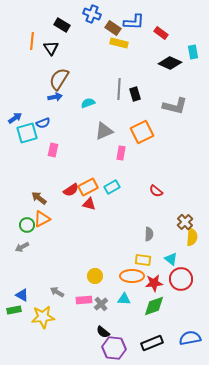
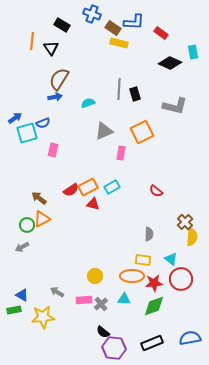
red triangle at (89, 204): moved 4 px right
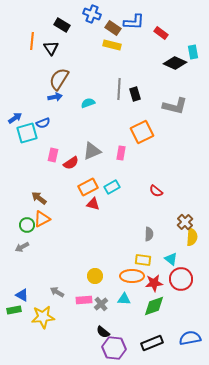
yellow rectangle at (119, 43): moved 7 px left, 2 px down
black diamond at (170, 63): moved 5 px right
gray triangle at (104, 131): moved 12 px left, 20 px down
pink rectangle at (53, 150): moved 5 px down
red semicircle at (71, 190): moved 27 px up
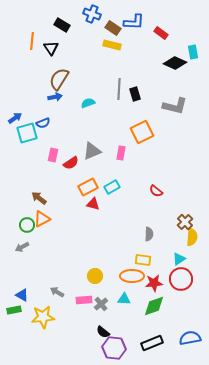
cyan triangle at (171, 259): moved 8 px right; rotated 48 degrees clockwise
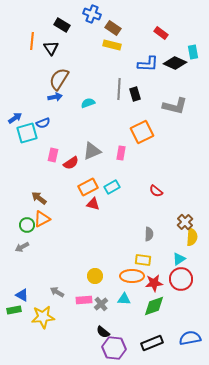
blue L-shape at (134, 22): moved 14 px right, 42 px down
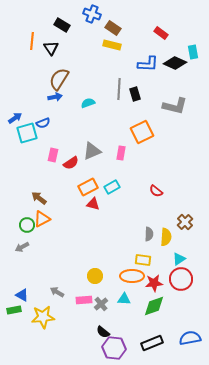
yellow semicircle at (192, 237): moved 26 px left
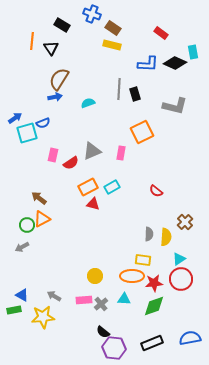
gray arrow at (57, 292): moved 3 px left, 4 px down
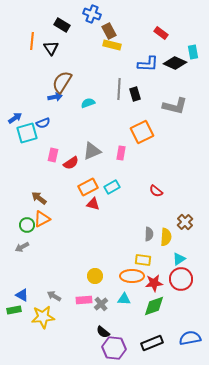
brown rectangle at (113, 28): moved 4 px left, 3 px down; rotated 28 degrees clockwise
brown semicircle at (59, 79): moved 3 px right, 3 px down
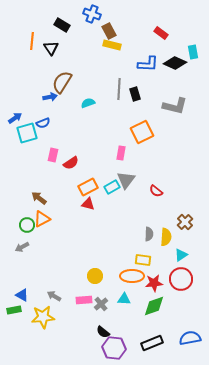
blue arrow at (55, 97): moved 5 px left
gray triangle at (92, 151): moved 34 px right, 29 px down; rotated 30 degrees counterclockwise
red triangle at (93, 204): moved 5 px left
cyan triangle at (179, 259): moved 2 px right, 4 px up
